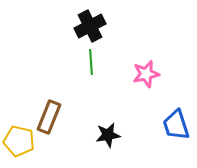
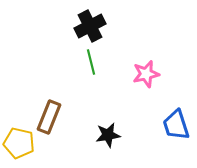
green line: rotated 10 degrees counterclockwise
yellow pentagon: moved 2 px down
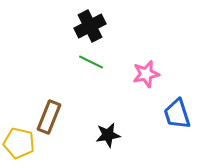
green line: rotated 50 degrees counterclockwise
blue trapezoid: moved 1 px right, 11 px up
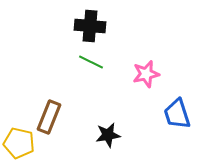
black cross: rotated 32 degrees clockwise
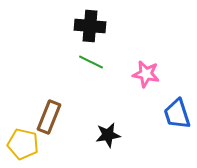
pink star: rotated 24 degrees clockwise
yellow pentagon: moved 4 px right, 1 px down
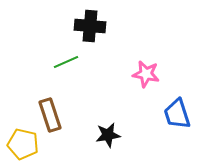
green line: moved 25 px left; rotated 50 degrees counterclockwise
brown rectangle: moved 1 px right, 2 px up; rotated 40 degrees counterclockwise
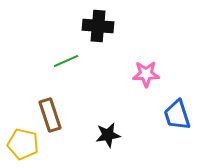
black cross: moved 8 px right
green line: moved 1 px up
pink star: rotated 12 degrees counterclockwise
blue trapezoid: moved 1 px down
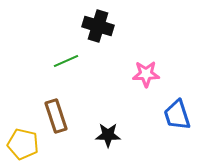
black cross: rotated 12 degrees clockwise
brown rectangle: moved 6 px right, 1 px down
black star: rotated 10 degrees clockwise
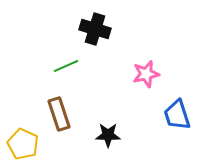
black cross: moved 3 px left, 3 px down
green line: moved 5 px down
pink star: rotated 12 degrees counterclockwise
brown rectangle: moved 3 px right, 2 px up
yellow pentagon: rotated 12 degrees clockwise
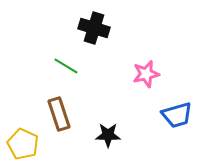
black cross: moved 1 px left, 1 px up
green line: rotated 55 degrees clockwise
blue trapezoid: rotated 88 degrees counterclockwise
